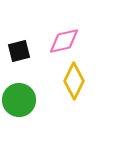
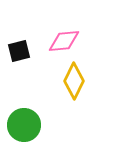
pink diamond: rotated 8 degrees clockwise
green circle: moved 5 px right, 25 px down
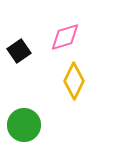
pink diamond: moved 1 px right, 4 px up; rotated 12 degrees counterclockwise
black square: rotated 20 degrees counterclockwise
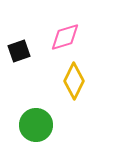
black square: rotated 15 degrees clockwise
green circle: moved 12 px right
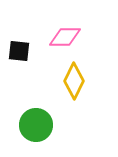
pink diamond: rotated 16 degrees clockwise
black square: rotated 25 degrees clockwise
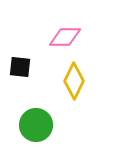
black square: moved 1 px right, 16 px down
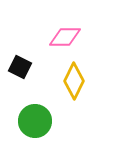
black square: rotated 20 degrees clockwise
green circle: moved 1 px left, 4 px up
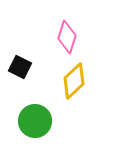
pink diamond: moved 2 px right; rotated 72 degrees counterclockwise
yellow diamond: rotated 21 degrees clockwise
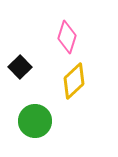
black square: rotated 20 degrees clockwise
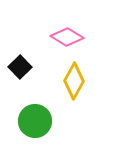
pink diamond: rotated 76 degrees counterclockwise
yellow diamond: rotated 18 degrees counterclockwise
